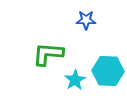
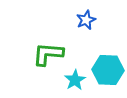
blue star: rotated 24 degrees counterclockwise
cyan hexagon: moved 1 px up
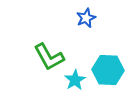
blue star: moved 2 px up
green L-shape: moved 1 px right, 3 px down; rotated 124 degrees counterclockwise
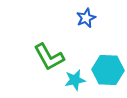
cyan star: rotated 20 degrees clockwise
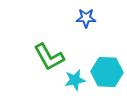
blue star: rotated 24 degrees clockwise
cyan hexagon: moved 1 px left, 2 px down
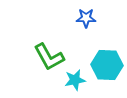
cyan hexagon: moved 7 px up
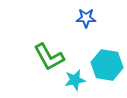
cyan hexagon: rotated 8 degrees clockwise
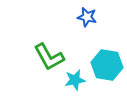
blue star: moved 1 px right, 1 px up; rotated 12 degrees clockwise
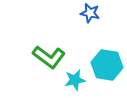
blue star: moved 3 px right, 4 px up
green L-shape: rotated 24 degrees counterclockwise
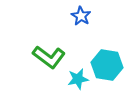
blue star: moved 9 px left, 3 px down; rotated 18 degrees clockwise
cyan star: moved 3 px right, 1 px up
